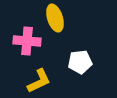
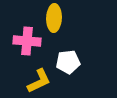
yellow ellipse: moved 1 px left; rotated 20 degrees clockwise
white pentagon: moved 12 px left
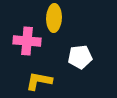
white pentagon: moved 12 px right, 5 px up
yellow L-shape: rotated 144 degrees counterclockwise
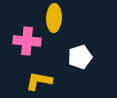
white pentagon: rotated 10 degrees counterclockwise
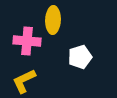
yellow ellipse: moved 1 px left, 2 px down
yellow L-shape: moved 15 px left; rotated 36 degrees counterclockwise
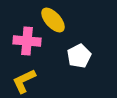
yellow ellipse: rotated 44 degrees counterclockwise
white pentagon: moved 1 px left, 1 px up; rotated 10 degrees counterclockwise
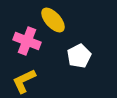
pink cross: rotated 16 degrees clockwise
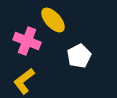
yellow L-shape: rotated 12 degrees counterclockwise
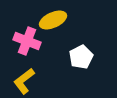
yellow ellipse: rotated 72 degrees counterclockwise
white pentagon: moved 2 px right, 1 px down
